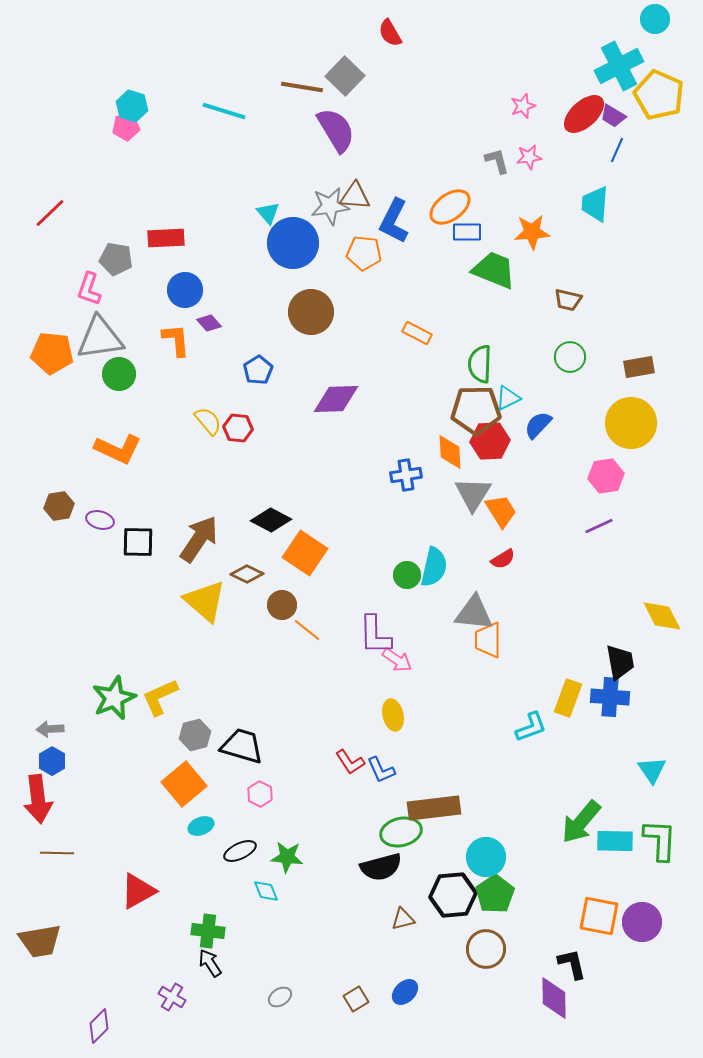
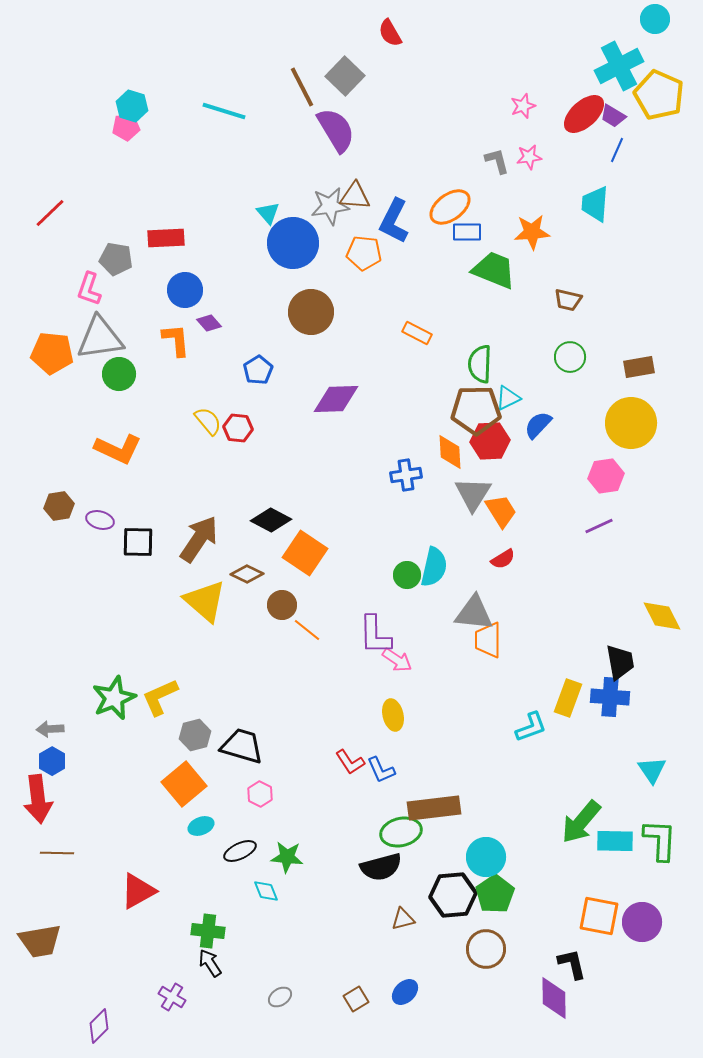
brown line at (302, 87): rotated 54 degrees clockwise
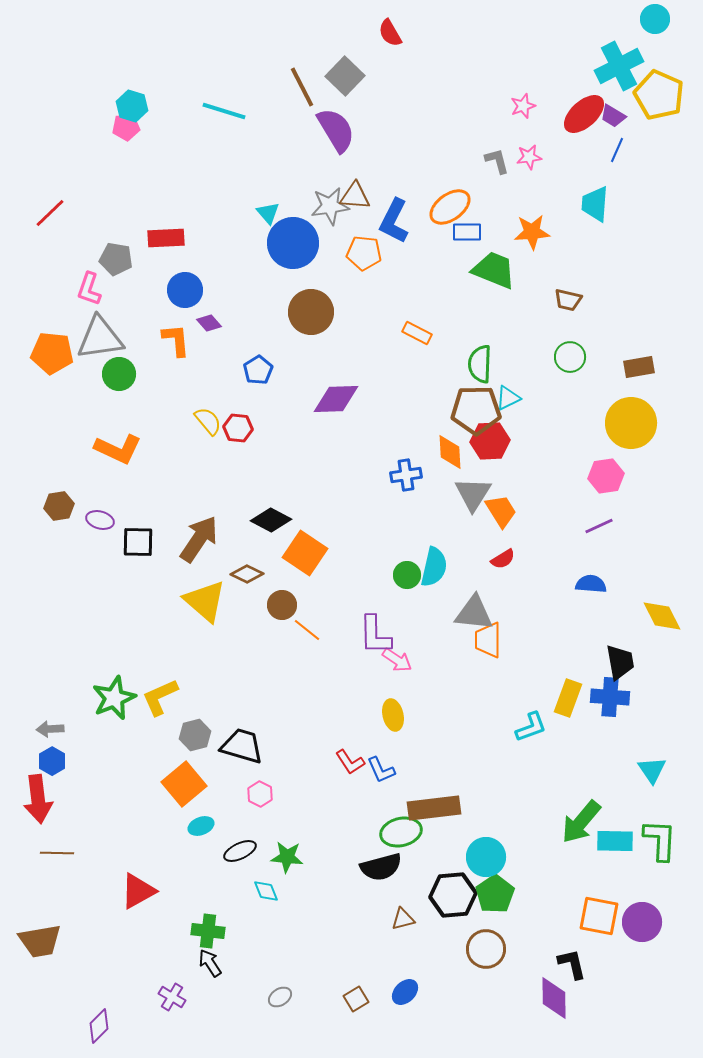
blue semicircle at (538, 425): moved 53 px right, 159 px down; rotated 52 degrees clockwise
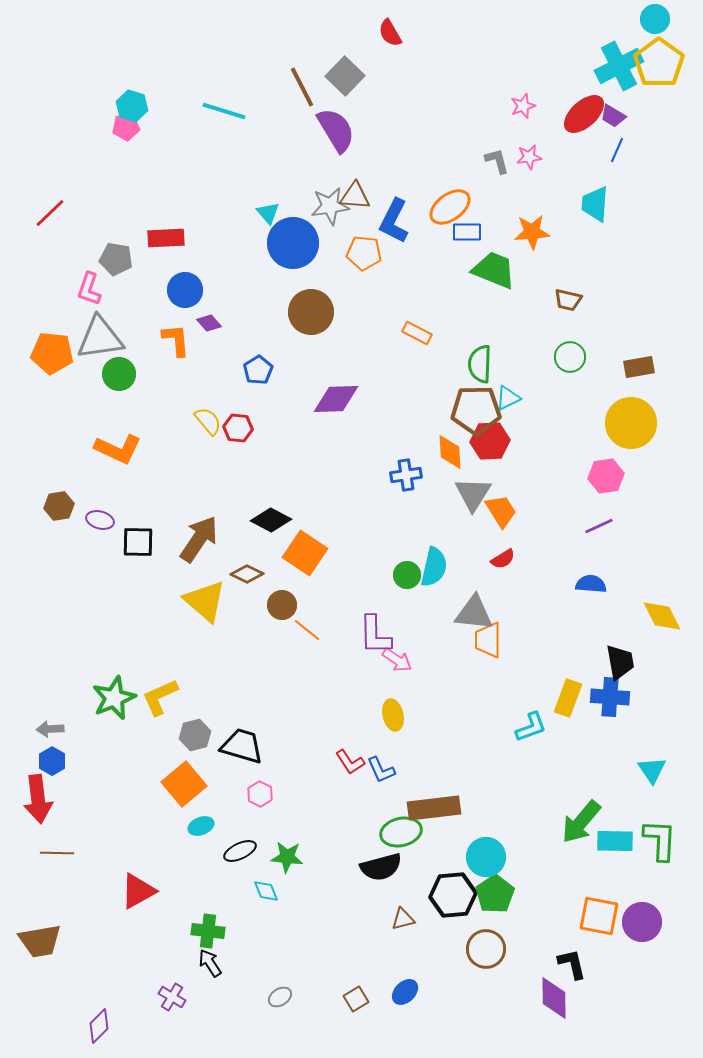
yellow pentagon at (659, 95): moved 32 px up; rotated 12 degrees clockwise
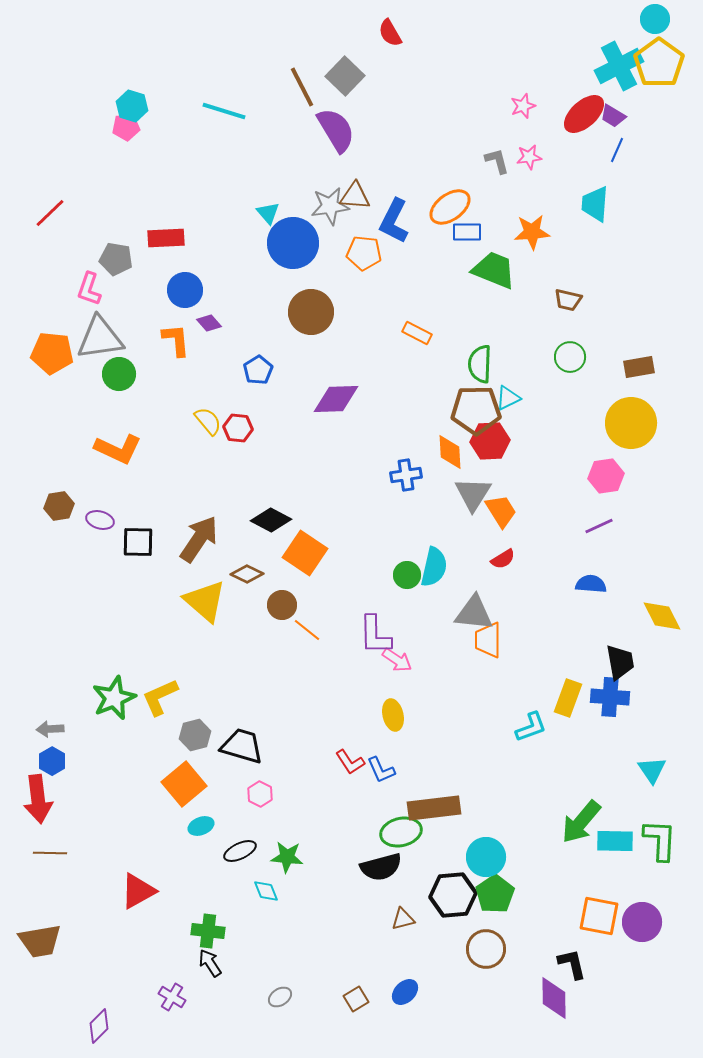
brown line at (57, 853): moved 7 px left
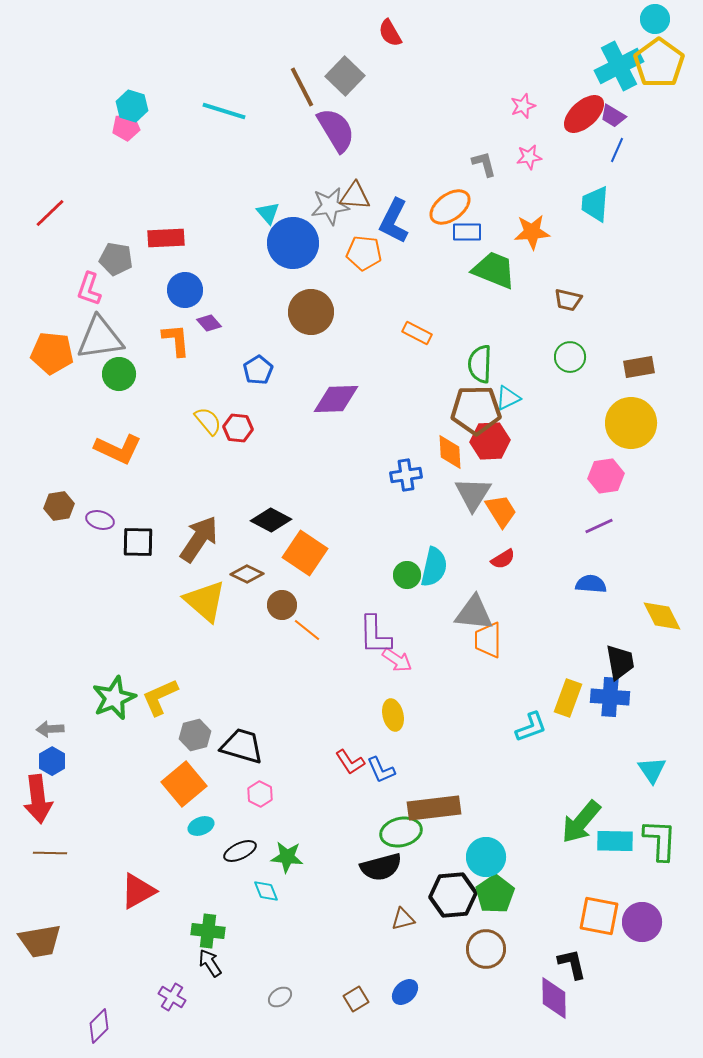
gray L-shape at (497, 161): moved 13 px left, 3 px down
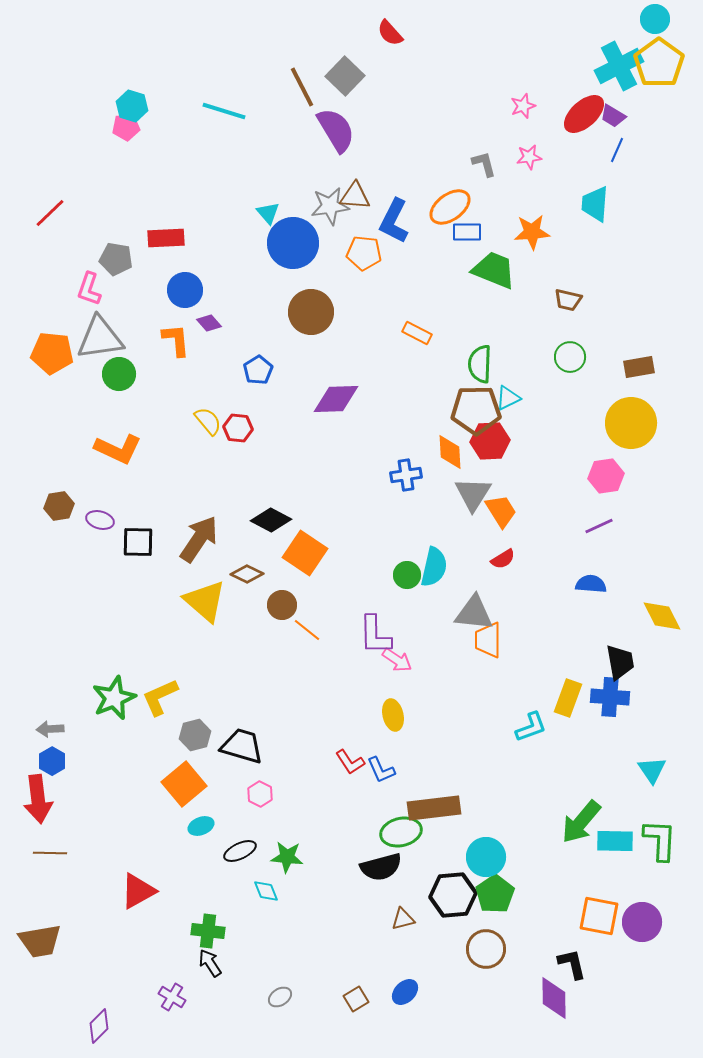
red semicircle at (390, 33): rotated 12 degrees counterclockwise
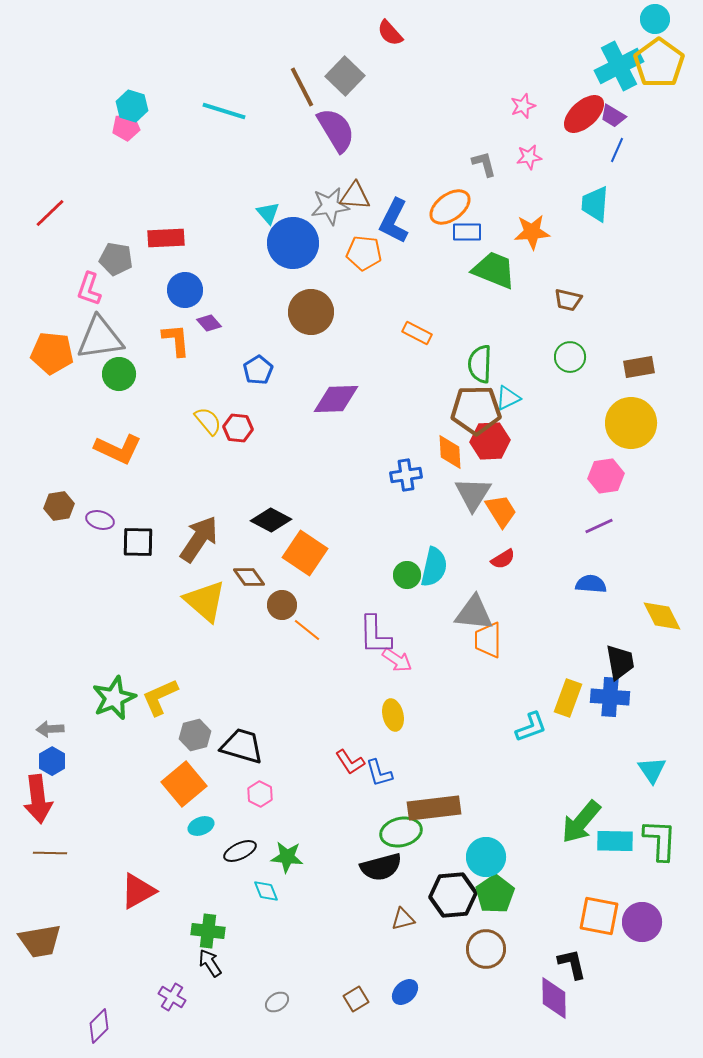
brown diamond at (247, 574): moved 2 px right, 3 px down; rotated 28 degrees clockwise
blue L-shape at (381, 770): moved 2 px left, 3 px down; rotated 8 degrees clockwise
gray ellipse at (280, 997): moved 3 px left, 5 px down
